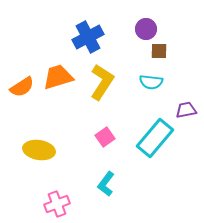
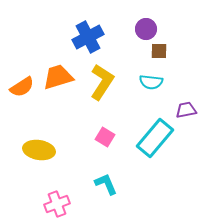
pink square: rotated 24 degrees counterclockwise
cyan L-shape: rotated 120 degrees clockwise
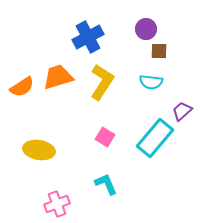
purple trapezoid: moved 4 px left, 1 px down; rotated 30 degrees counterclockwise
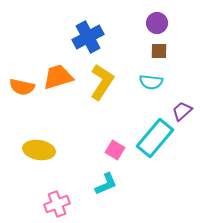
purple circle: moved 11 px right, 6 px up
orange semicircle: rotated 45 degrees clockwise
pink square: moved 10 px right, 13 px down
cyan L-shape: rotated 90 degrees clockwise
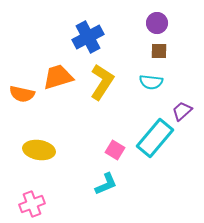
orange semicircle: moved 7 px down
pink cross: moved 25 px left
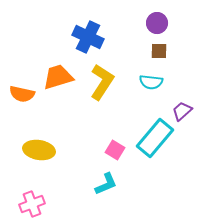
blue cross: rotated 36 degrees counterclockwise
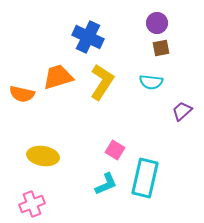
brown square: moved 2 px right, 3 px up; rotated 12 degrees counterclockwise
cyan rectangle: moved 10 px left, 40 px down; rotated 27 degrees counterclockwise
yellow ellipse: moved 4 px right, 6 px down
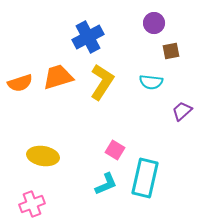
purple circle: moved 3 px left
blue cross: rotated 36 degrees clockwise
brown square: moved 10 px right, 3 px down
orange semicircle: moved 2 px left, 11 px up; rotated 30 degrees counterclockwise
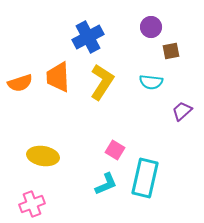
purple circle: moved 3 px left, 4 px down
orange trapezoid: rotated 76 degrees counterclockwise
